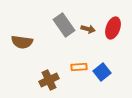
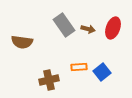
brown cross: rotated 12 degrees clockwise
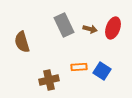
gray rectangle: rotated 10 degrees clockwise
brown arrow: moved 2 px right
brown semicircle: rotated 65 degrees clockwise
blue square: moved 1 px up; rotated 18 degrees counterclockwise
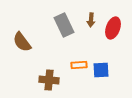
brown arrow: moved 1 px right, 9 px up; rotated 80 degrees clockwise
brown semicircle: rotated 20 degrees counterclockwise
orange rectangle: moved 2 px up
blue square: moved 1 px left, 1 px up; rotated 36 degrees counterclockwise
brown cross: rotated 18 degrees clockwise
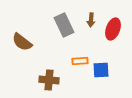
red ellipse: moved 1 px down
brown semicircle: rotated 15 degrees counterclockwise
orange rectangle: moved 1 px right, 4 px up
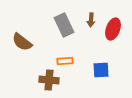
orange rectangle: moved 15 px left
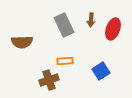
brown semicircle: rotated 40 degrees counterclockwise
blue square: moved 1 px down; rotated 30 degrees counterclockwise
brown cross: rotated 24 degrees counterclockwise
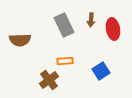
red ellipse: rotated 30 degrees counterclockwise
brown semicircle: moved 2 px left, 2 px up
brown cross: rotated 18 degrees counterclockwise
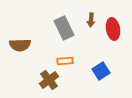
gray rectangle: moved 3 px down
brown semicircle: moved 5 px down
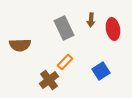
orange rectangle: moved 1 px down; rotated 42 degrees counterclockwise
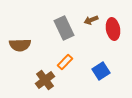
brown arrow: rotated 64 degrees clockwise
brown cross: moved 4 px left
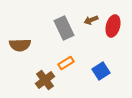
red ellipse: moved 3 px up; rotated 25 degrees clockwise
orange rectangle: moved 1 px right, 1 px down; rotated 14 degrees clockwise
